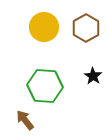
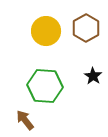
yellow circle: moved 2 px right, 4 px down
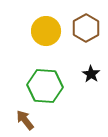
black star: moved 2 px left, 2 px up
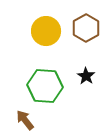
black star: moved 5 px left, 2 px down
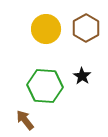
yellow circle: moved 2 px up
black star: moved 4 px left
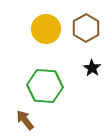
black star: moved 10 px right, 8 px up
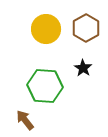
black star: moved 9 px left
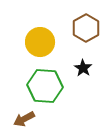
yellow circle: moved 6 px left, 13 px down
brown arrow: moved 1 px left, 1 px up; rotated 80 degrees counterclockwise
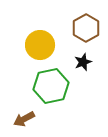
yellow circle: moved 3 px down
black star: moved 6 px up; rotated 18 degrees clockwise
green hexagon: moved 6 px right; rotated 16 degrees counterclockwise
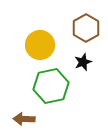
brown arrow: rotated 30 degrees clockwise
